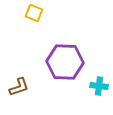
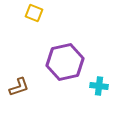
purple hexagon: rotated 15 degrees counterclockwise
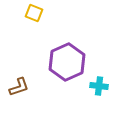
purple hexagon: moved 2 px right; rotated 12 degrees counterclockwise
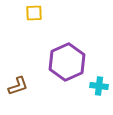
yellow square: rotated 24 degrees counterclockwise
brown L-shape: moved 1 px left, 1 px up
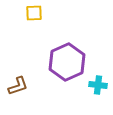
cyan cross: moved 1 px left, 1 px up
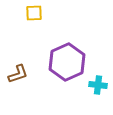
brown L-shape: moved 12 px up
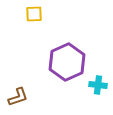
yellow square: moved 1 px down
brown L-shape: moved 23 px down
